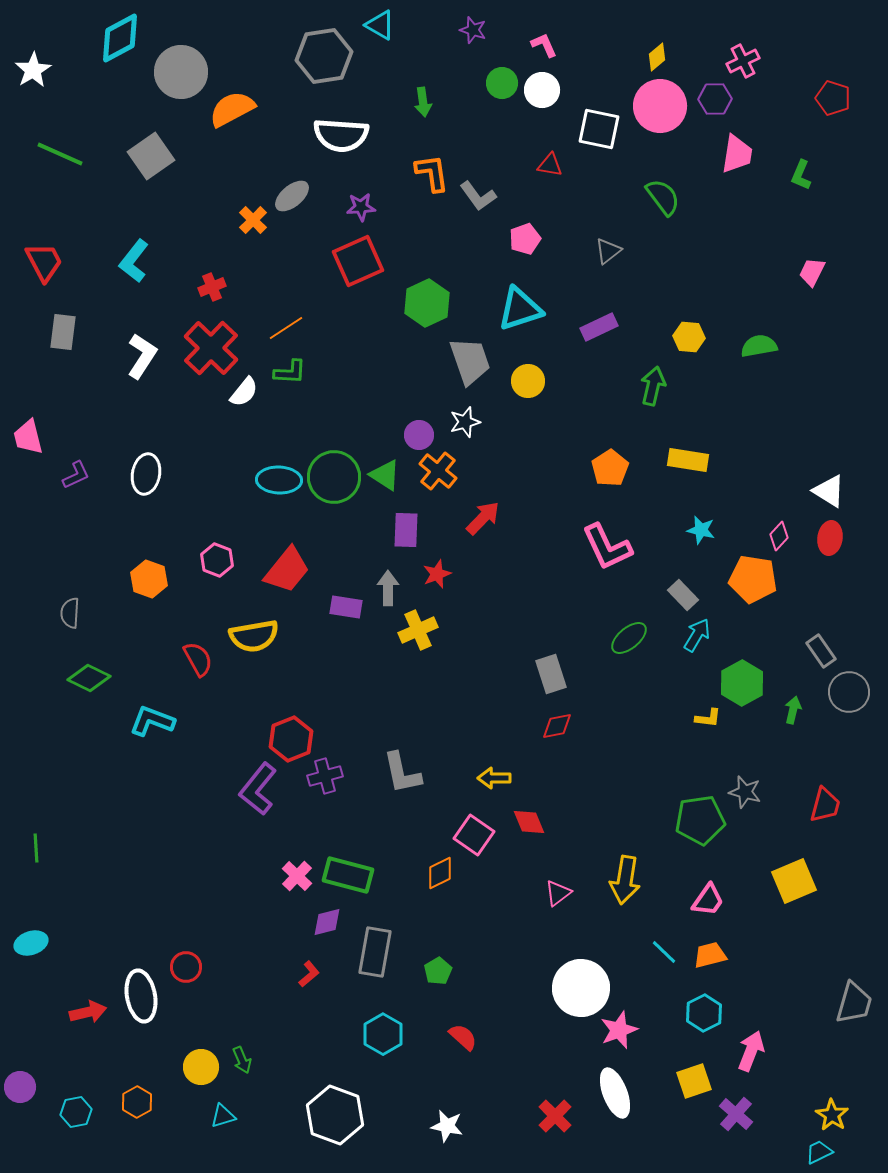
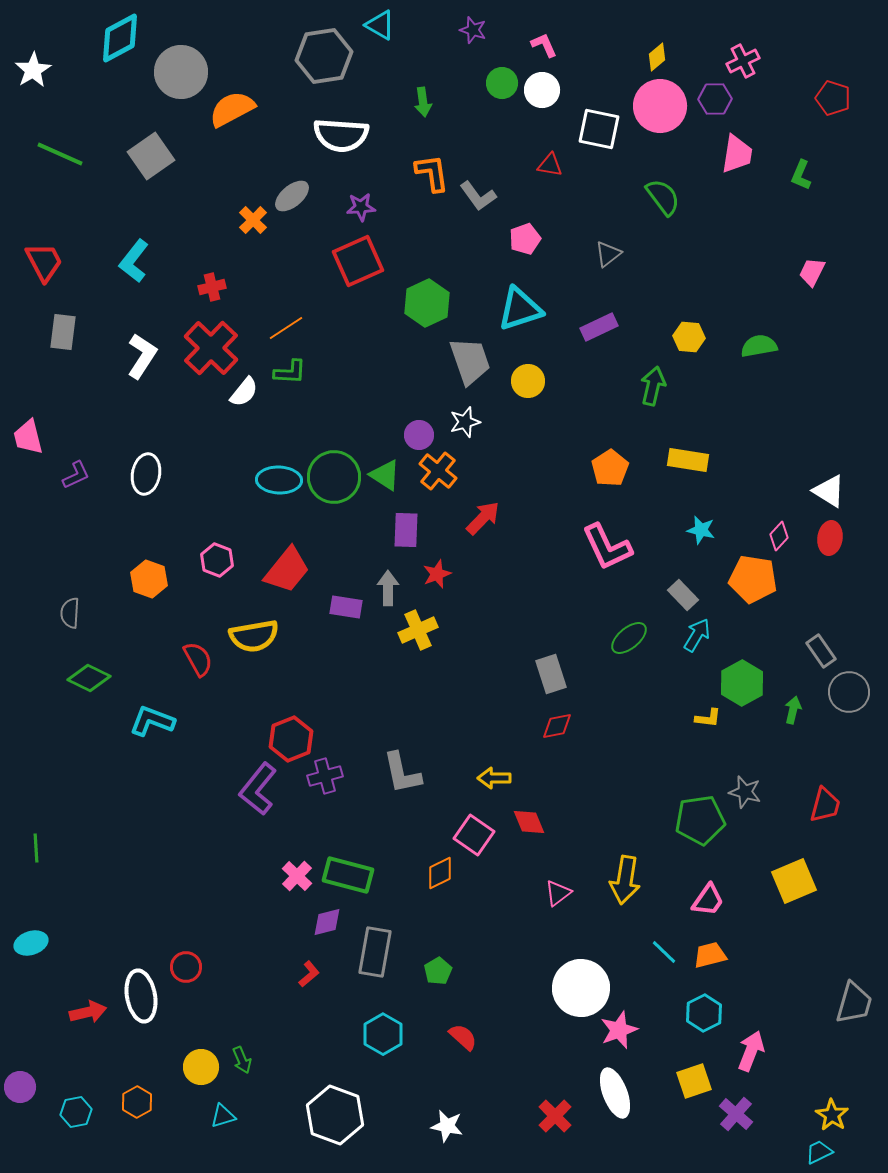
gray triangle at (608, 251): moved 3 px down
red cross at (212, 287): rotated 8 degrees clockwise
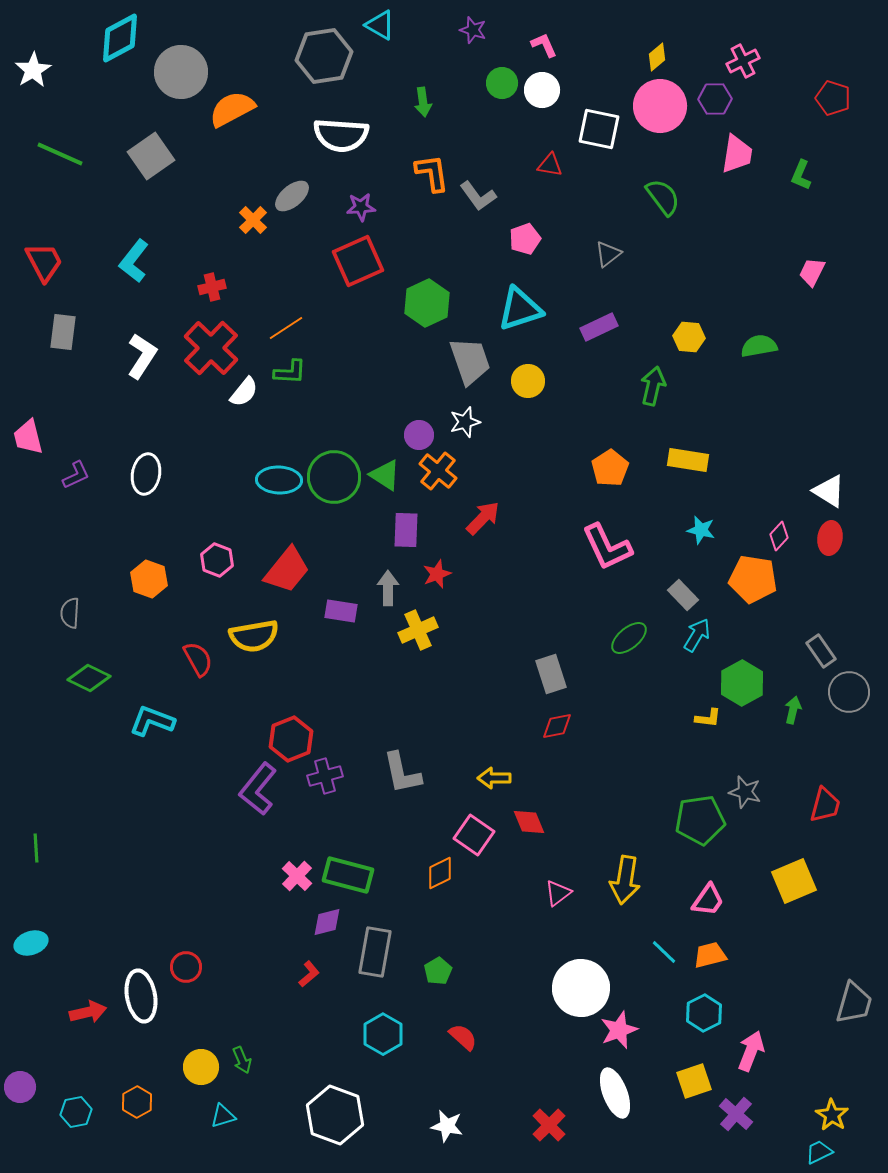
purple rectangle at (346, 607): moved 5 px left, 4 px down
red cross at (555, 1116): moved 6 px left, 9 px down
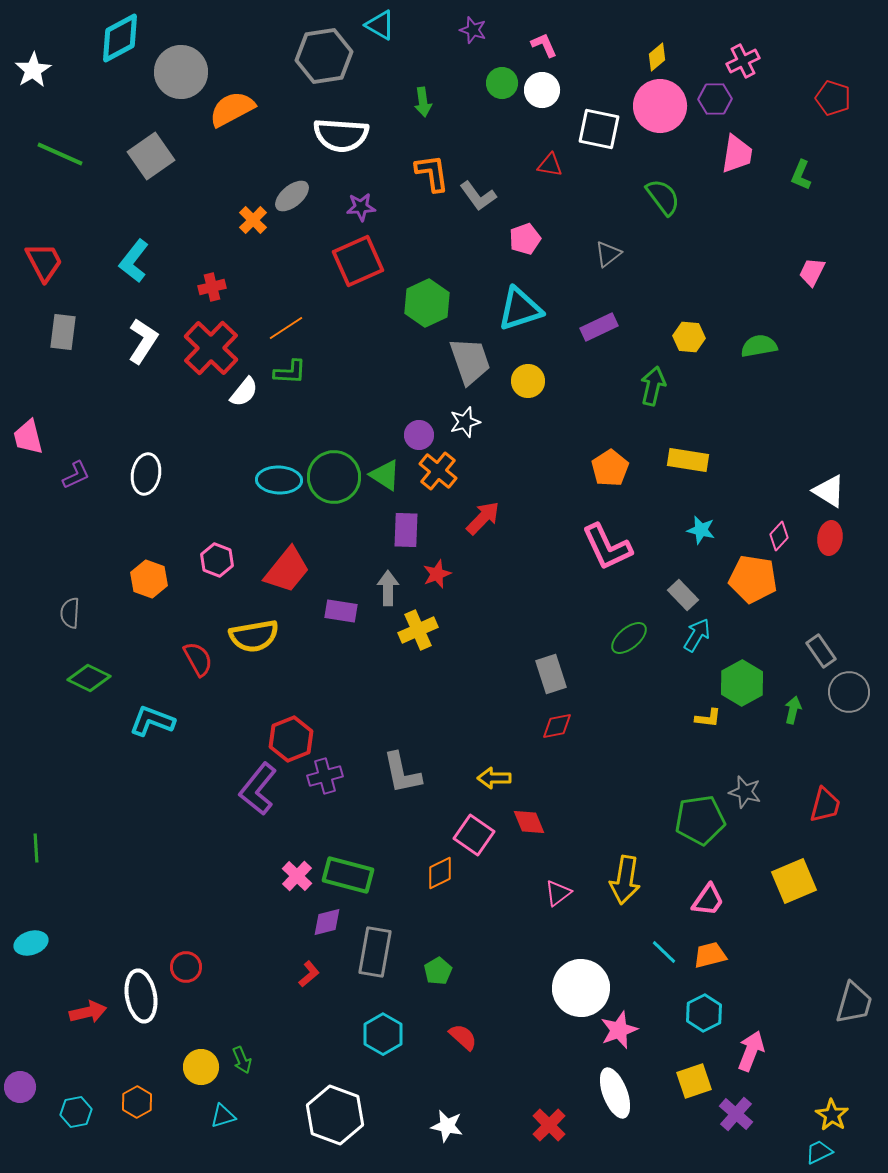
white L-shape at (142, 356): moved 1 px right, 15 px up
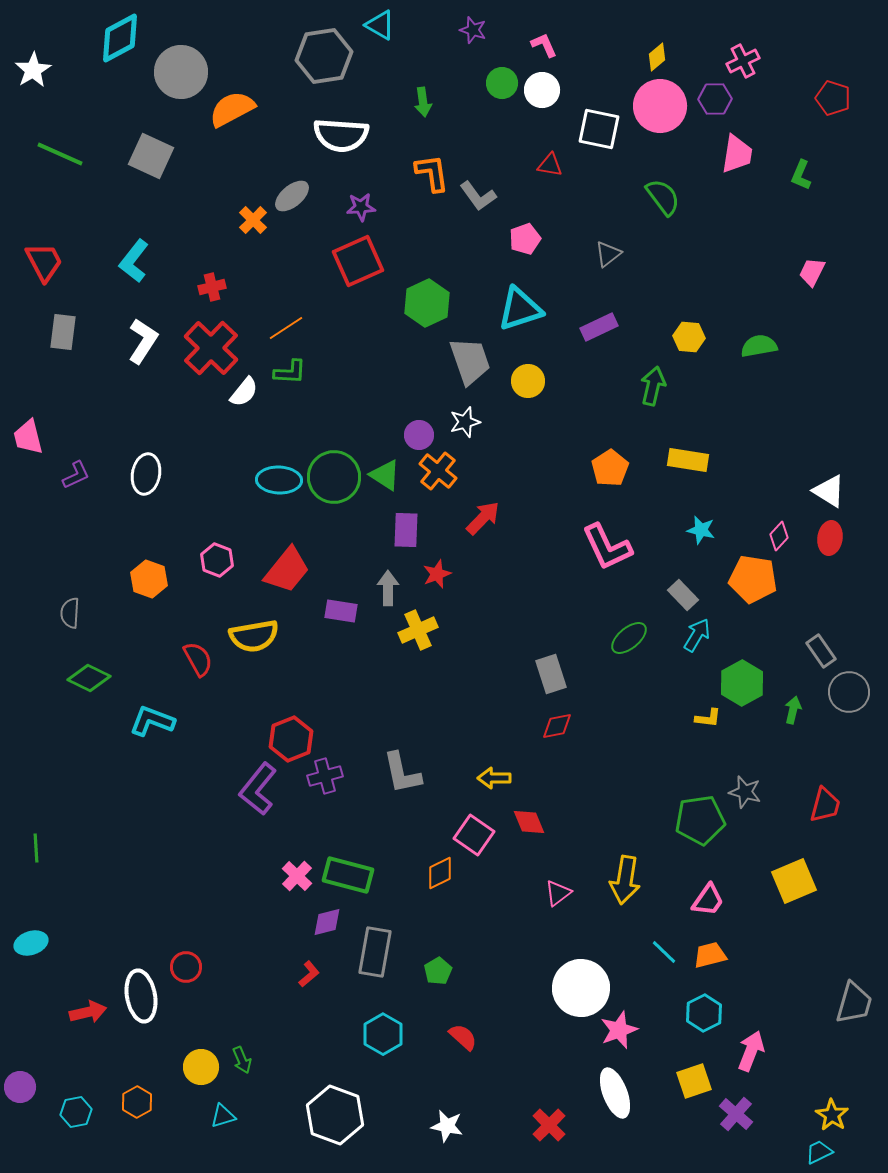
gray square at (151, 156): rotated 30 degrees counterclockwise
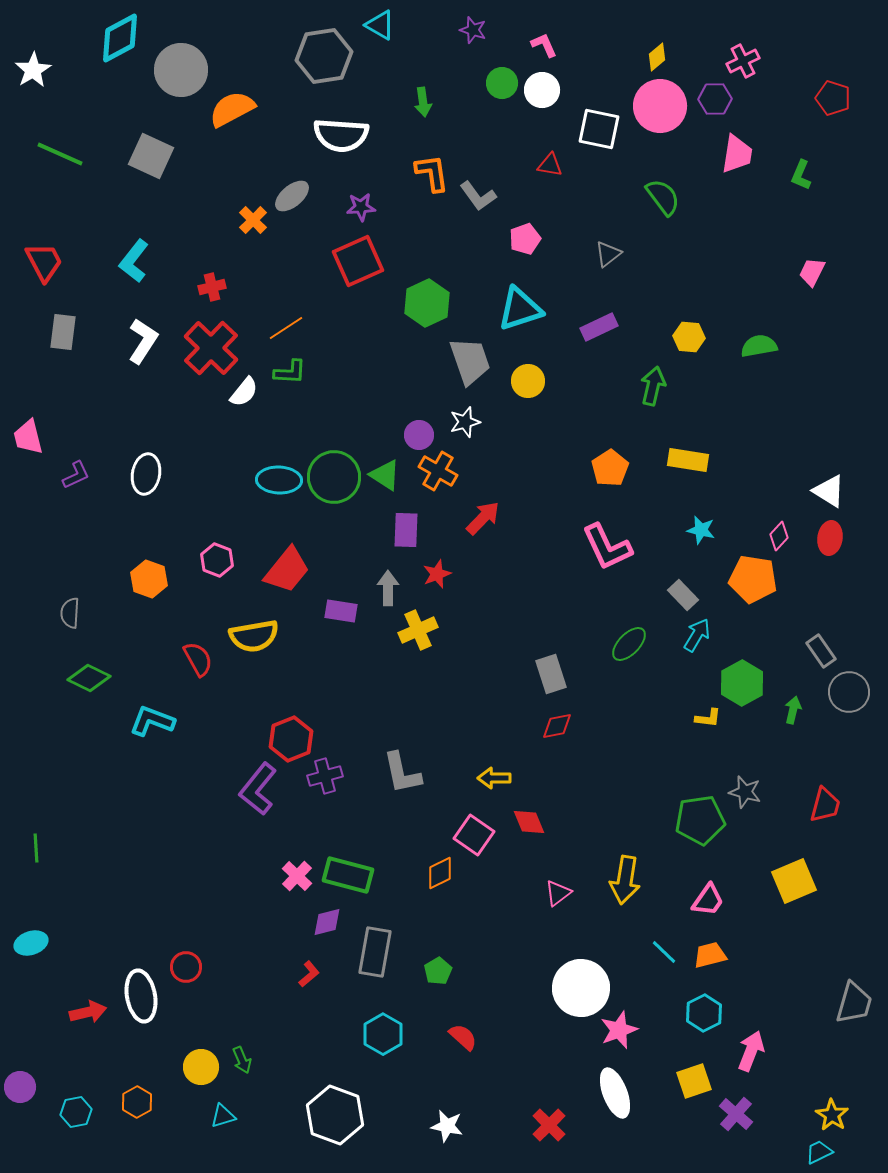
gray circle at (181, 72): moved 2 px up
orange cross at (438, 471): rotated 9 degrees counterclockwise
green ellipse at (629, 638): moved 6 px down; rotated 6 degrees counterclockwise
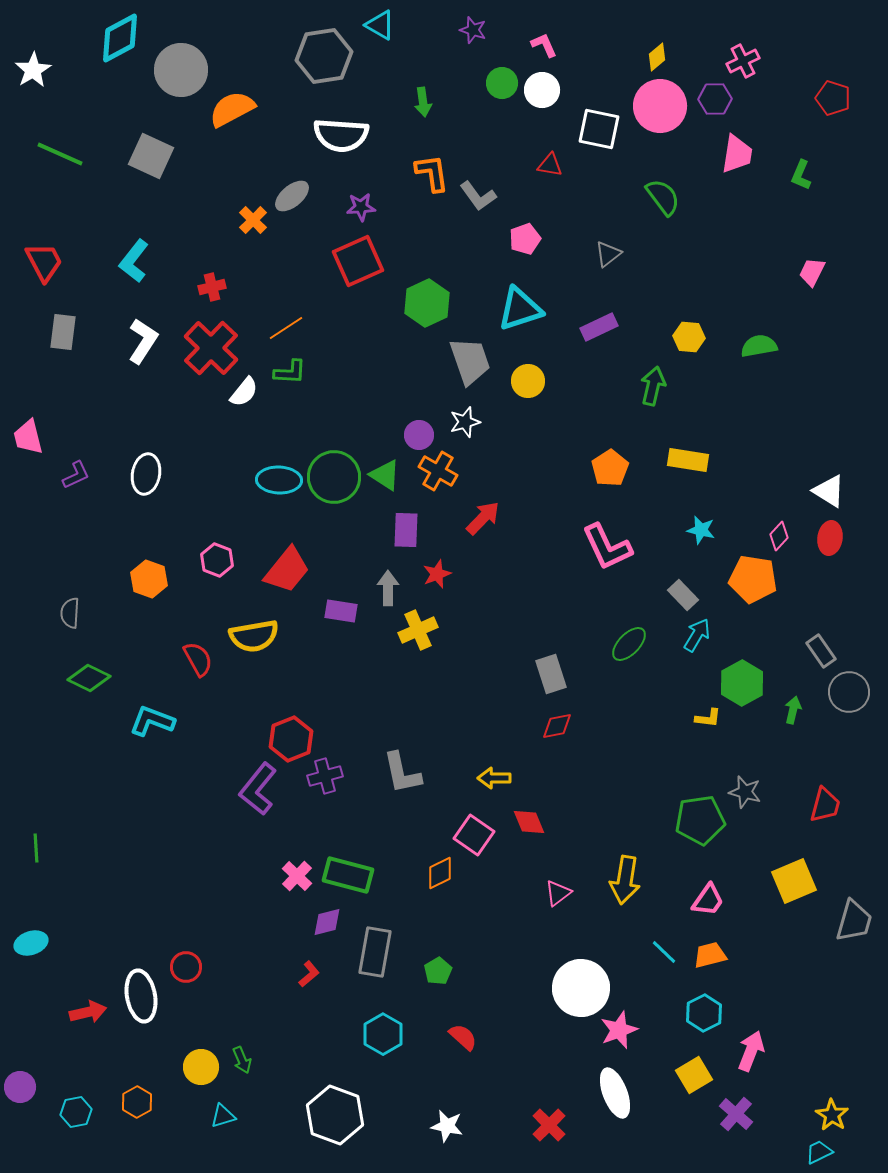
gray trapezoid at (854, 1003): moved 82 px up
yellow square at (694, 1081): moved 6 px up; rotated 12 degrees counterclockwise
